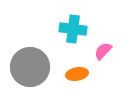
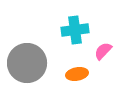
cyan cross: moved 2 px right, 1 px down; rotated 16 degrees counterclockwise
gray circle: moved 3 px left, 4 px up
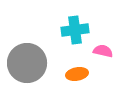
pink semicircle: rotated 60 degrees clockwise
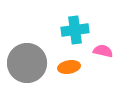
orange ellipse: moved 8 px left, 7 px up
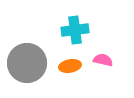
pink semicircle: moved 9 px down
orange ellipse: moved 1 px right, 1 px up
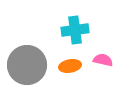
gray circle: moved 2 px down
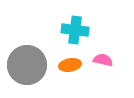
cyan cross: rotated 16 degrees clockwise
orange ellipse: moved 1 px up
